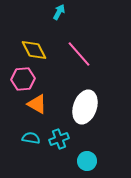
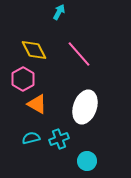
pink hexagon: rotated 25 degrees counterclockwise
cyan semicircle: rotated 24 degrees counterclockwise
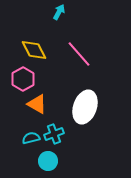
cyan cross: moved 5 px left, 5 px up
cyan circle: moved 39 px left
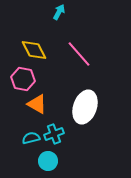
pink hexagon: rotated 20 degrees counterclockwise
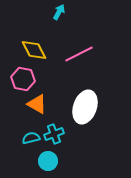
pink line: rotated 76 degrees counterclockwise
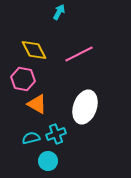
cyan cross: moved 2 px right
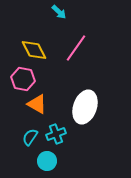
cyan arrow: rotated 105 degrees clockwise
pink line: moved 3 px left, 6 px up; rotated 28 degrees counterclockwise
cyan semicircle: moved 1 px left, 1 px up; rotated 42 degrees counterclockwise
cyan circle: moved 1 px left
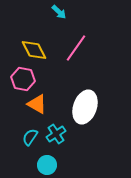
cyan cross: rotated 12 degrees counterclockwise
cyan circle: moved 4 px down
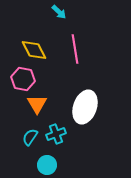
pink line: moved 1 px left, 1 px down; rotated 44 degrees counterclockwise
orange triangle: rotated 30 degrees clockwise
cyan cross: rotated 12 degrees clockwise
